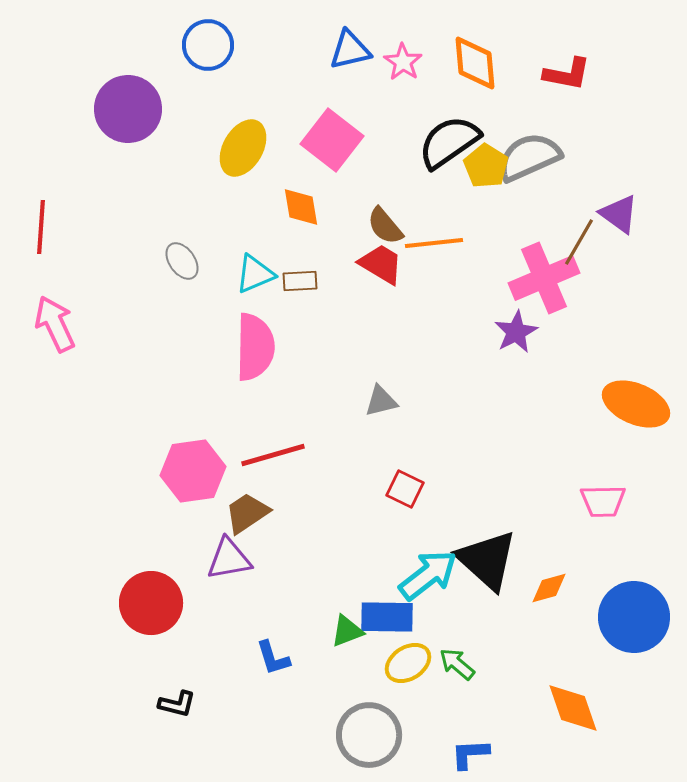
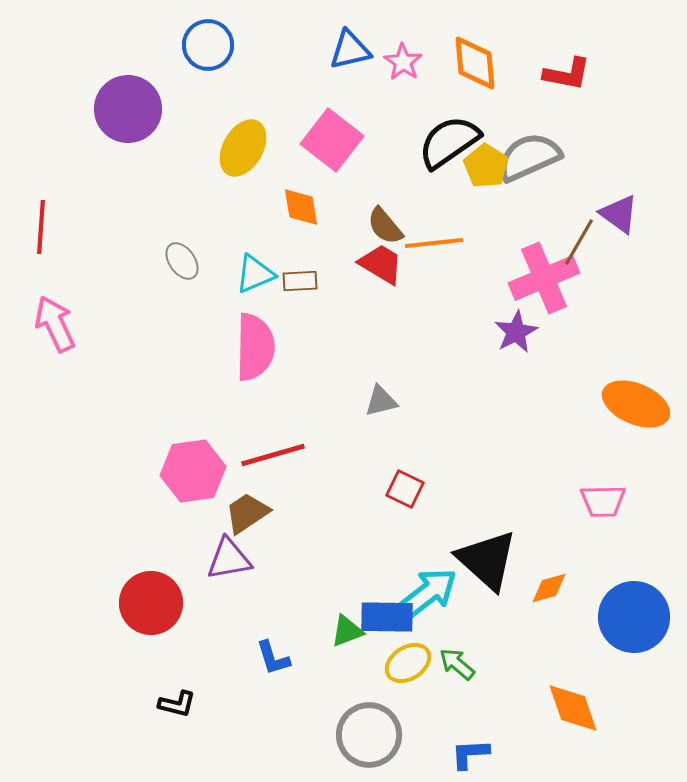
cyan arrow at (428, 575): moved 18 px down
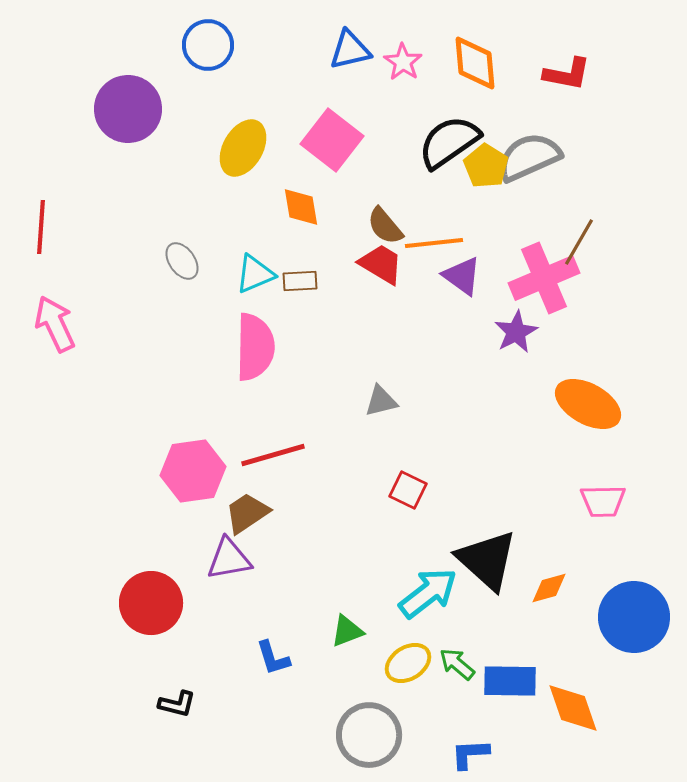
purple triangle at (619, 214): moved 157 px left, 62 px down
orange ellipse at (636, 404): moved 48 px left; rotated 6 degrees clockwise
red square at (405, 489): moved 3 px right, 1 px down
blue rectangle at (387, 617): moved 123 px right, 64 px down
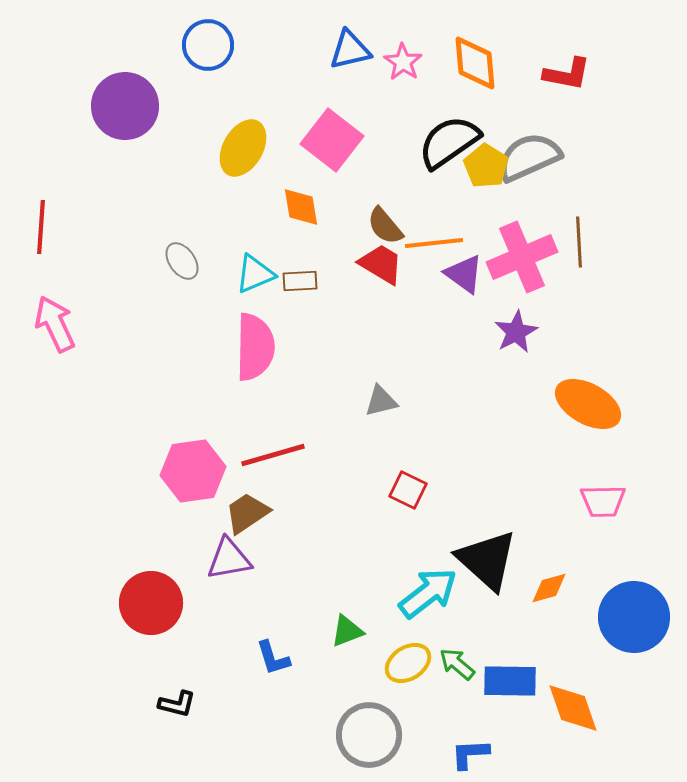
purple circle at (128, 109): moved 3 px left, 3 px up
brown line at (579, 242): rotated 33 degrees counterclockwise
purple triangle at (462, 276): moved 2 px right, 2 px up
pink cross at (544, 278): moved 22 px left, 21 px up
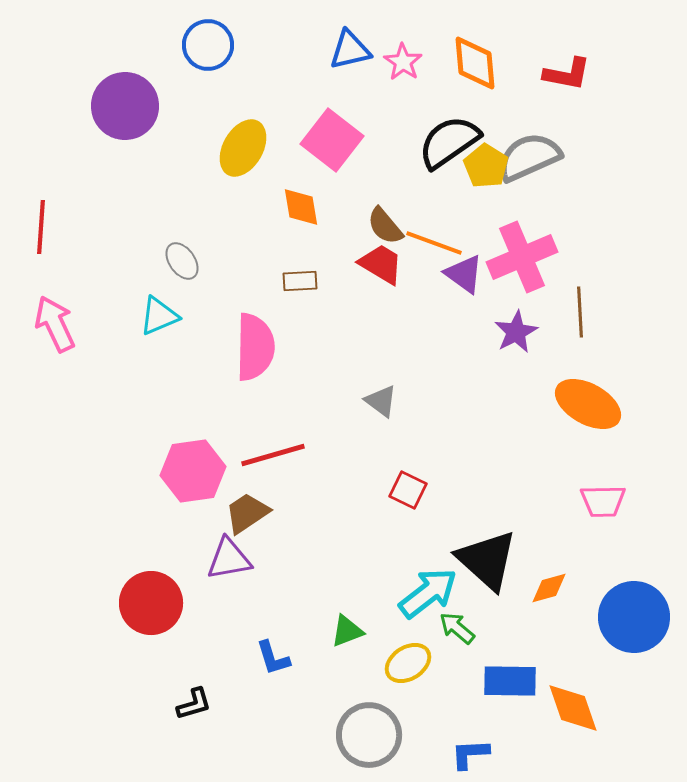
brown line at (579, 242): moved 1 px right, 70 px down
orange line at (434, 243): rotated 26 degrees clockwise
cyan triangle at (255, 274): moved 96 px left, 42 px down
gray triangle at (381, 401): rotated 51 degrees clockwise
green arrow at (457, 664): moved 36 px up
black L-shape at (177, 704): moved 17 px right; rotated 30 degrees counterclockwise
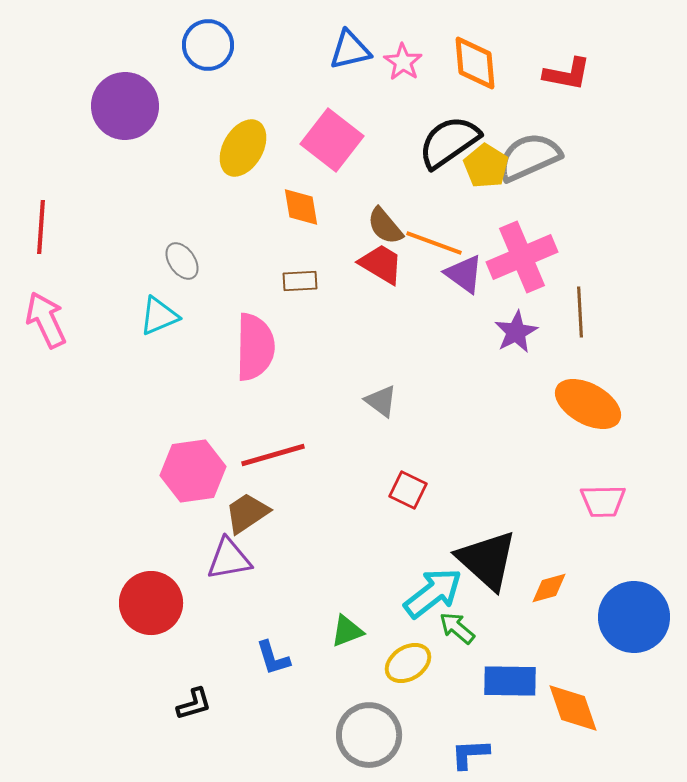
pink arrow at (55, 324): moved 9 px left, 4 px up
cyan arrow at (428, 593): moved 5 px right
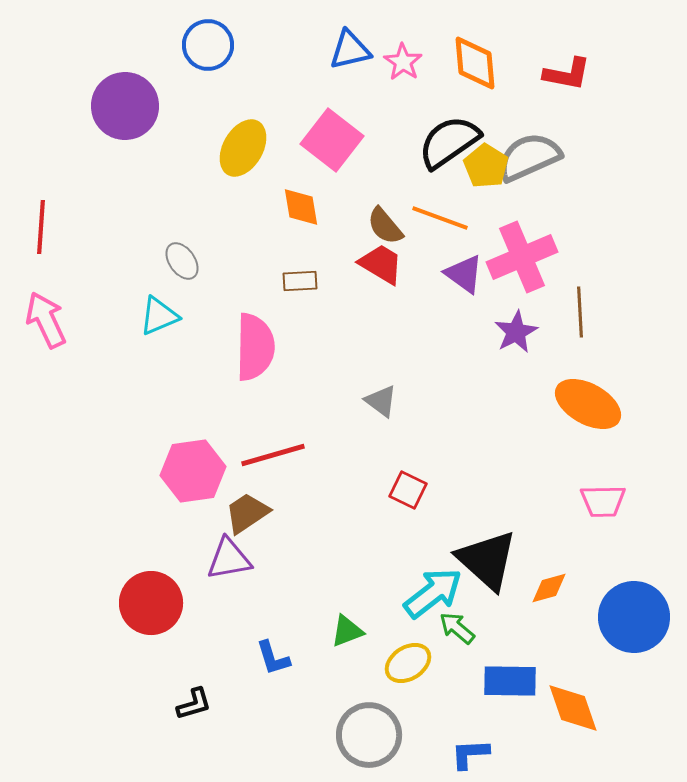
orange line at (434, 243): moved 6 px right, 25 px up
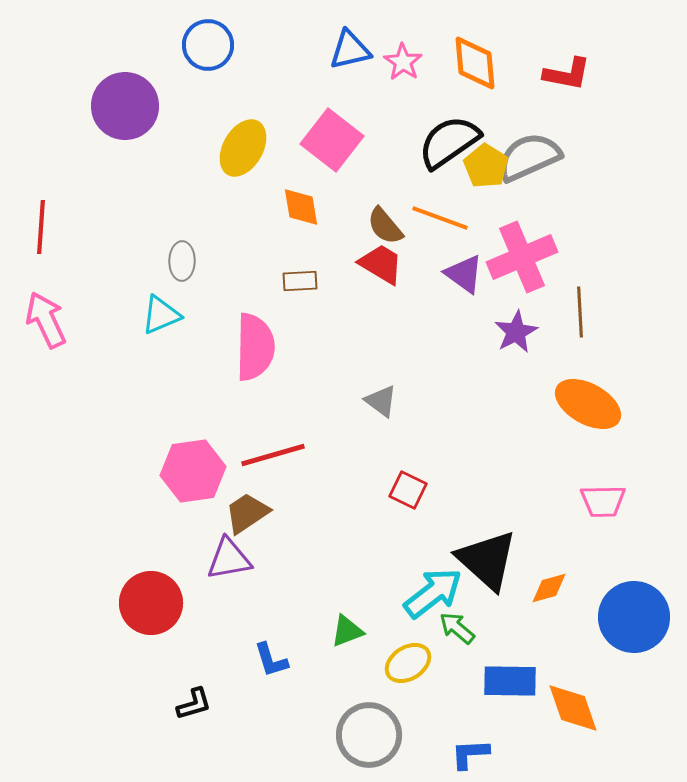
gray ellipse at (182, 261): rotated 36 degrees clockwise
cyan triangle at (159, 316): moved 2 px right, 1 px up
blue L-shape at (273, 658): moved 2 px left, 2 px down
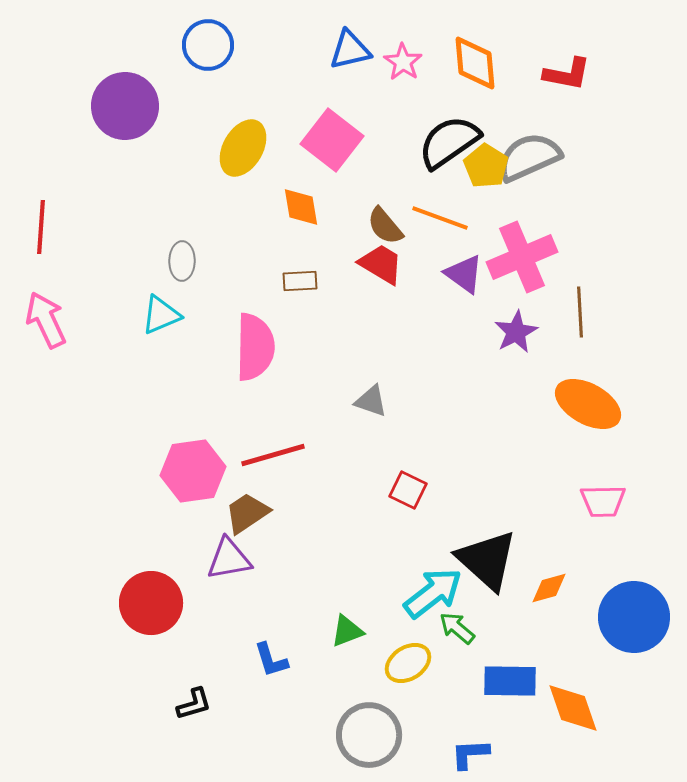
gray triangle at (381, 401): moved 10 px left; rotated 18 degrees counterclockwise
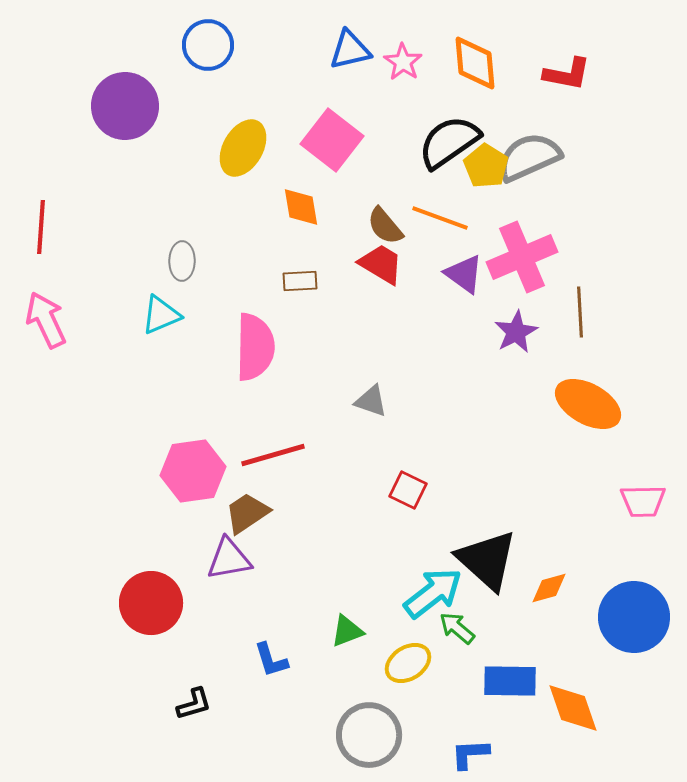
pink trapezoid at (603, 501): moved 40 px right
